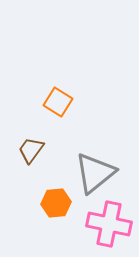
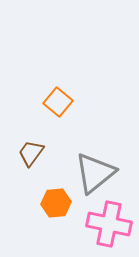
orange square: rotated 8 degrees clockwise
brown trapezoid: moved 3 px down
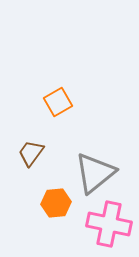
orange square: rotated 20 degrees clockwise
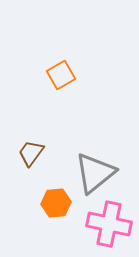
orange square: moved 3 px right, 27 px up
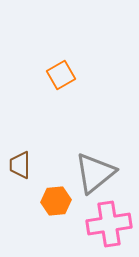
brown trapezoid: moved 11 px left, 12 px down; rotated 36 degrees counterclockwise
orange hexagon: moved 2 px up
pink cross: rotated 21 degrees counterclockwise
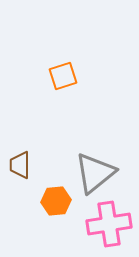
orange square: moved 2 px right, 1 px down; rotated 12 degrees clockwise
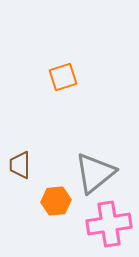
orange square: moved 1 px down
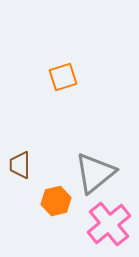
orange hexagon: rotated 8 degrees counterclockwise
pink cross: rotated 30 degrees counterclockwise
